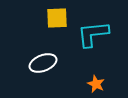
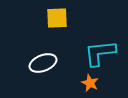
cyan L-shape: moved 7 px right, 19 px down
orange star: moved 6 px left, 1 px up
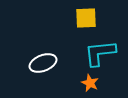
yellow square: moved 29 px right
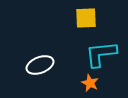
cyan L-shape: moved 1 px right, 1 px down
white ellipse: moved 3 px left, 2 px down
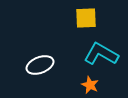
cyan L-shape: rotated 36 degrees clockwise
orange star: moved 2 px down
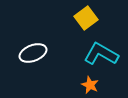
yellow square: rotated 35 degrees counterclockwise
white ellipse: moved 7 px left, 12 px up
